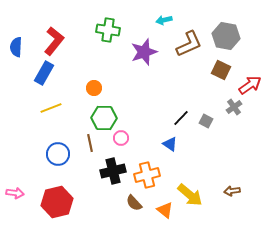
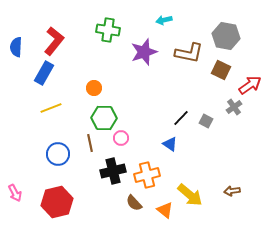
brown L-shape: moved 9 px down; rotated 36 degrees clockwise
pink arrow: rotated 54 degrees clockwise
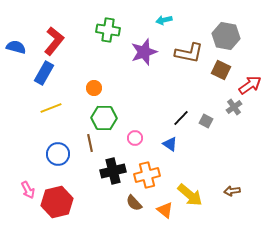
blue semicircle: rotated 102 degrees clockwise
pink circle: moved 14 px right
pink arrow: moved 13 px right, 3 px up
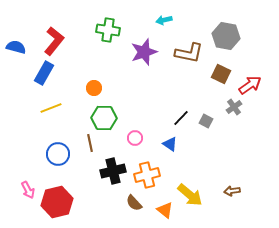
brown square: moved 4 px down
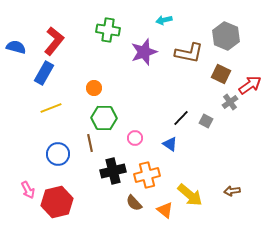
gray hexagon: rotated 12 degrees clockwise
gray cross: moved 4 px left, 5 px up
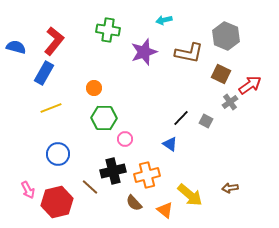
pink circle: moved 10 px left, 1 px down
brown line: moved 44 px down; rotated 36 degrees counterclockwise
brown arrow: moved 2 px left, 3 px up
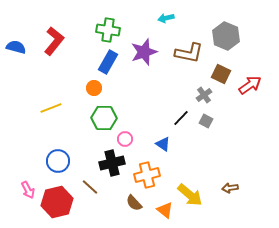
cyan arrow: moved 2 px right, 2 px up
blue rectangle: moved 64 px right, 11 px up
gray cross: moved 26 px left, 7 px up
blue triangle: moved 7 px left
blue circle: moved 7 px down
black cross: moved 1 px left, 8 px up
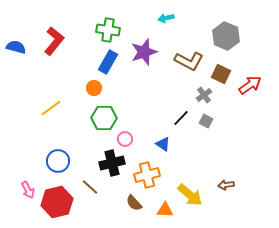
brown L-shape: moved 8 px down; rotated 16 degrees clockwise
yellow line: rotated 15 degrees counterclockwise
brown arrow: moved 4 px left, 3 px up
orange triangle: rotated 36 degrees counterclockwise
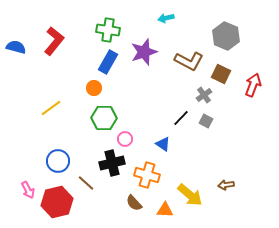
red arrow: moved 3 px right; rotated 35 degrees counterclockwise
orange cross: rotated 30 degrees clockwise
brown line: moved 4 px left, 4 px up
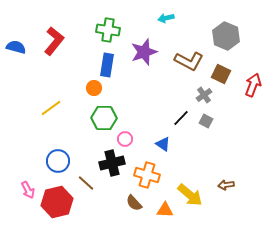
blue rectangle: moved 1 px left, 3 px down; rotated 20 degrees counterclockwise
